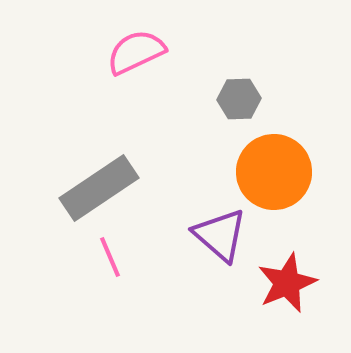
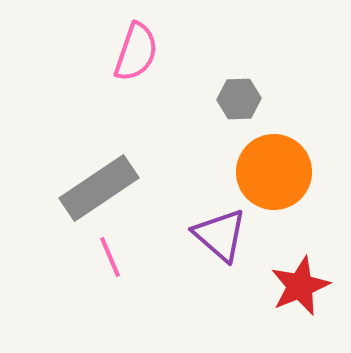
pink semicircle: rotated 134 degrees clockwise
red star: moved 13 px right, 3 px down
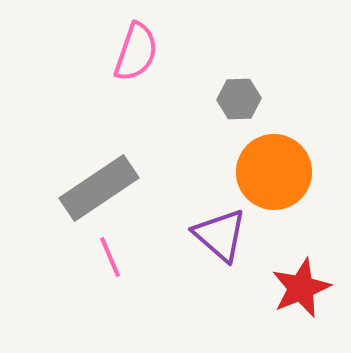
red star: moved 1 px right, 2 px down
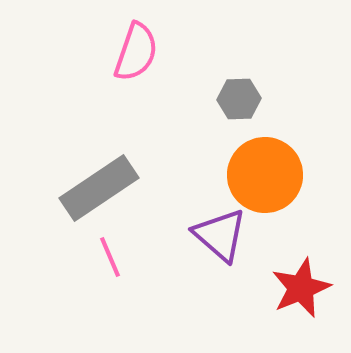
orange circle: moved 9 px left, 3 px down
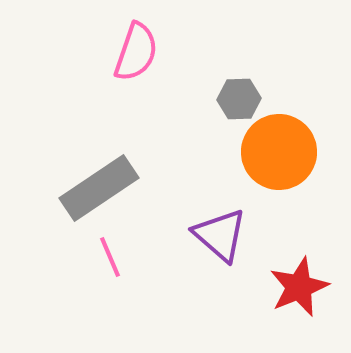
orange circle: moved 14 px right, 23 px up
red star: moved 2 px left, 1 px up
